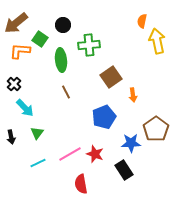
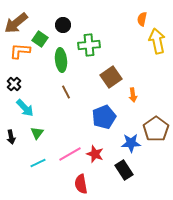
orange semicircle: moved 2 px up
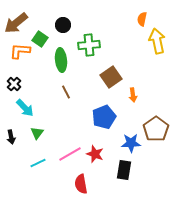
black rectangle: rotated 42 degrees clockwise
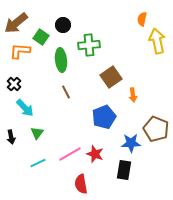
green square: moved 1 px right, 2 px up
brown pentagon: rotated 15 degrees counterclockwise
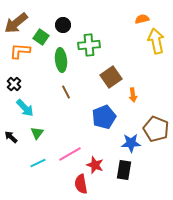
orange semicircle: rotated 64 degrees clockwise
yellow arrow: moved 1 px left
black arrow: rotated 144 degrees clockwise
red star: moved 11 px down
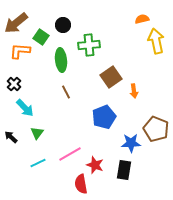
orange arrow: moved 1 px right, 4 px up
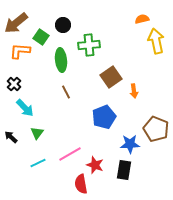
blue star: moved 1 px left, 1 px down
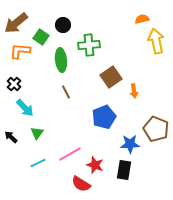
red semicircle: rotated 48 degrees counterclockwise
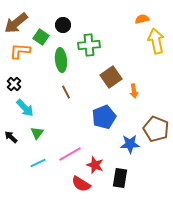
black rectangle: moved 4 px left, 8 px down
